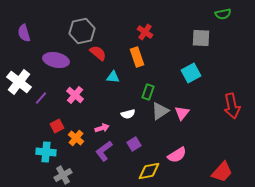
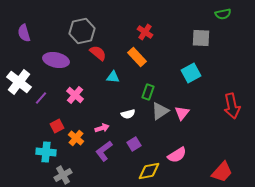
orange rectangle: rotated 24 degrees counterclockwise
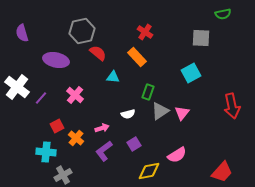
purple semicircle: moved 2 px left
white cross: moved 2 px left, 5 px down
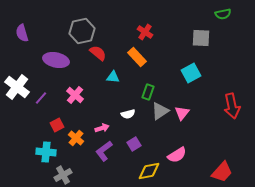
red square: moved 1 px up
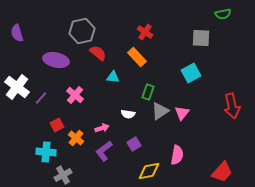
purple semicircle: moved 5 px left
white semicircle: rotated 24 degrees clockwise
pink semicircle: rotated 48 degrees counterclockwise
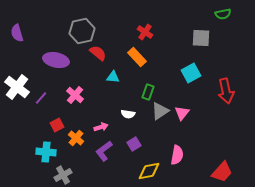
red arrow: moved 6 px left, 15 px up
pink arrow: moved 1 px left, 1 px up
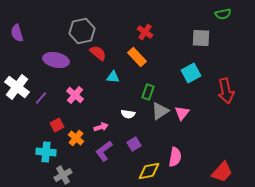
pink semicircle: moved 2 px left, 2 px down
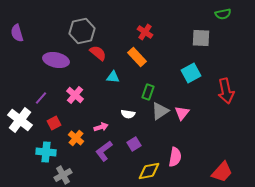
white cross: moved 3 px right, 33 px down
red square: moved 3 px left, 2 px up
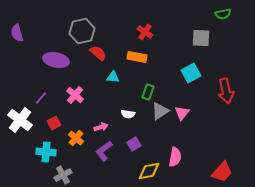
orange rectangle: rotated 36 degrees counterclockwise
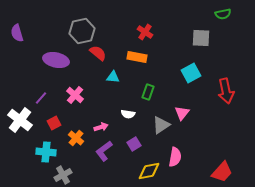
gray triangle: moved 1 px right, 14 px down
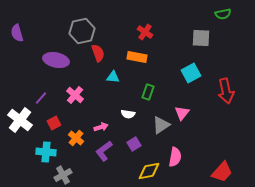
red semicircle: rotated 30 degrees clockwise
